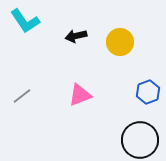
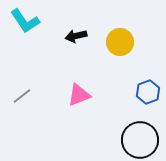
pink triangle: moved 1 px left
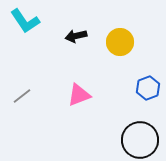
blue hexagon: moved 4 px up
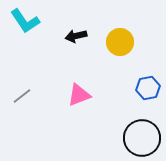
blue hexagon: rotated 10 degrees clockwise
black circle: moved 2 px right, 2 px up
